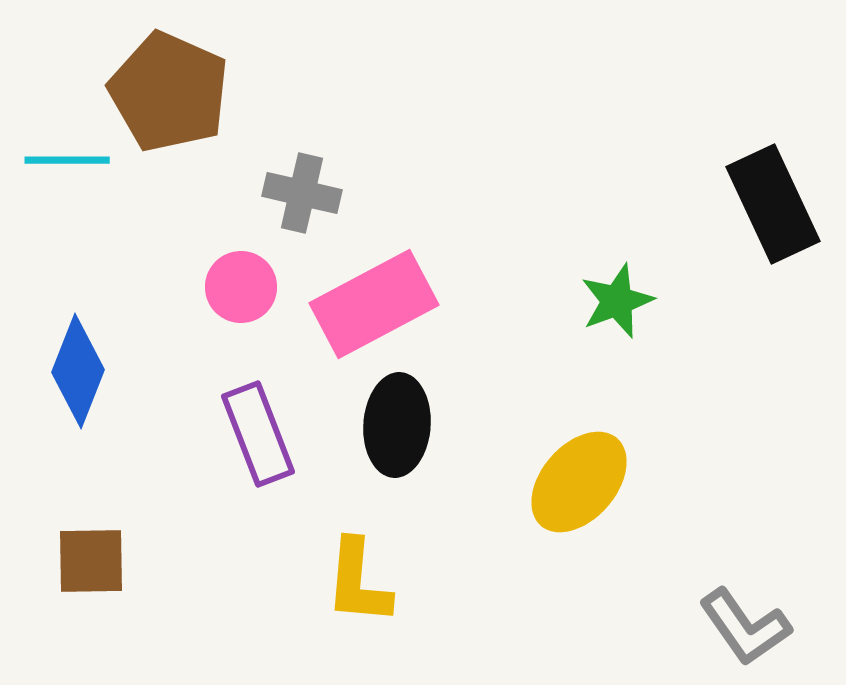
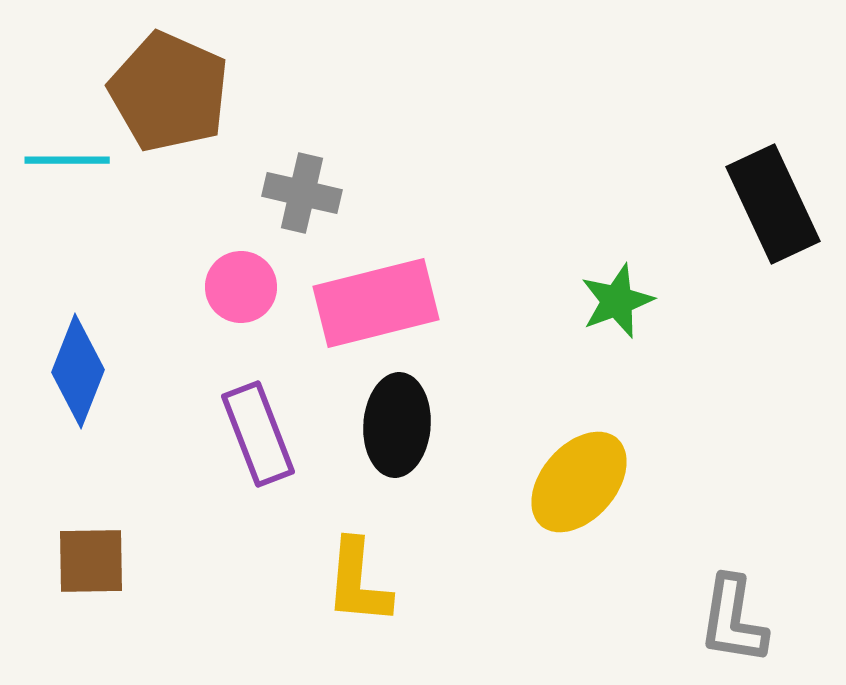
pink rectangle: moved 2 px right, 1 px up; rotated 14 degrees clockwise
gray L-shape: moved 12 px left, 7 px up; rotated 44 degrees clockwise
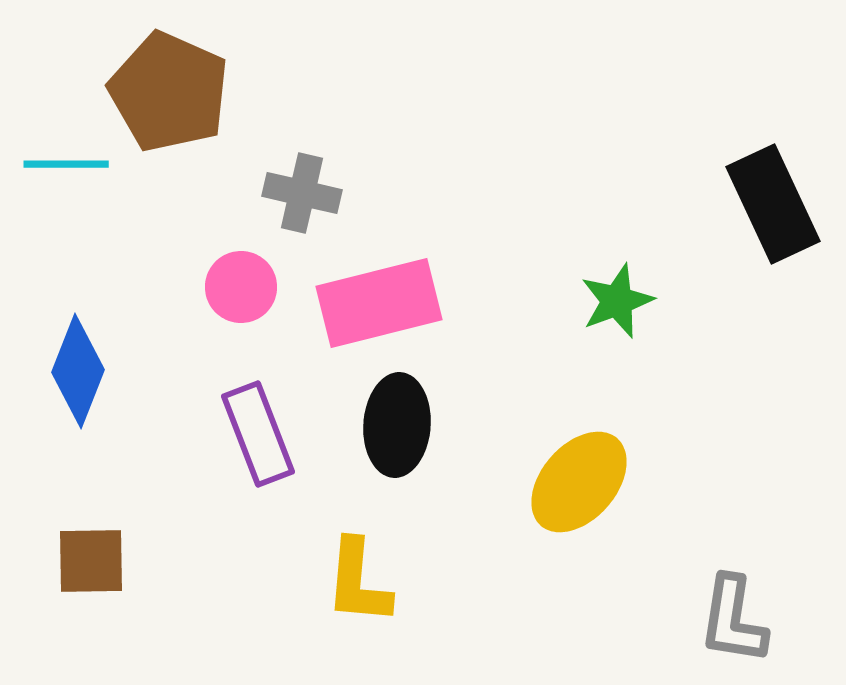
cyan line: moved 1 px left, 4 px down
pink rectangle: moved 3 px right
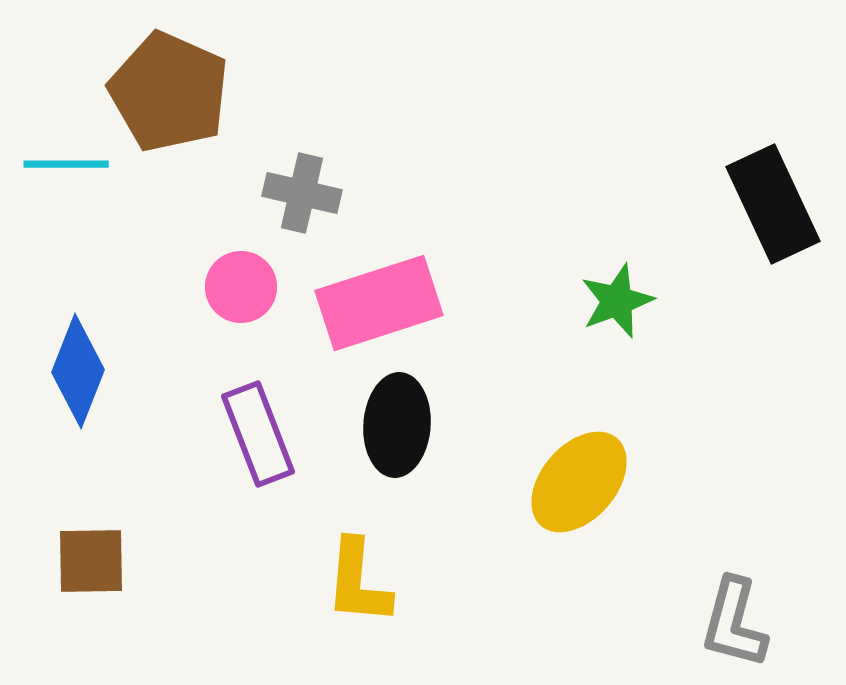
pink rectangle: rotated 4 degrees counterclockwise
gray L-shape: moved 1 px right, 3 px down; rotated 6 degrees clockwise
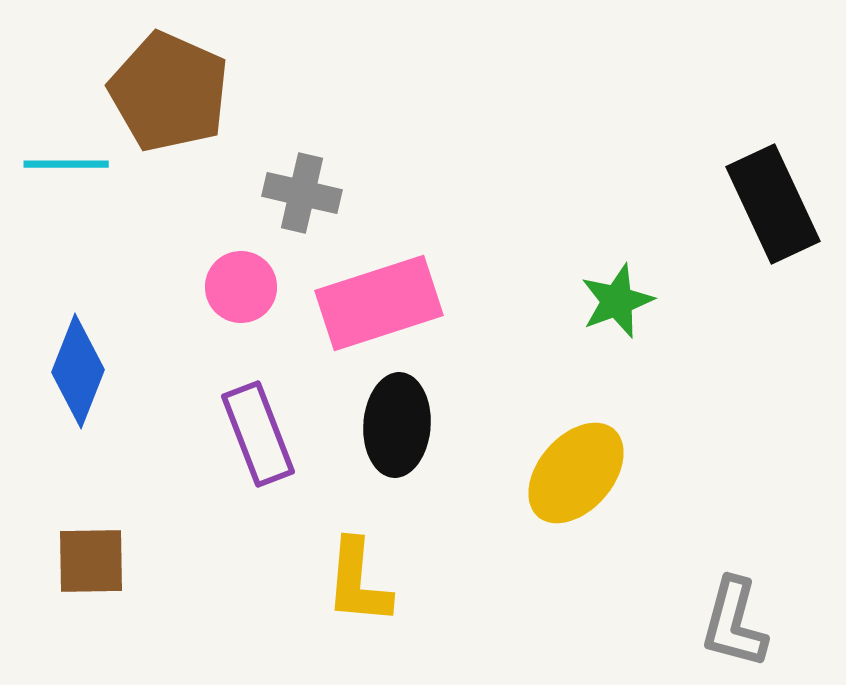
yellow ellipse: moved 3 px left, 9 px up
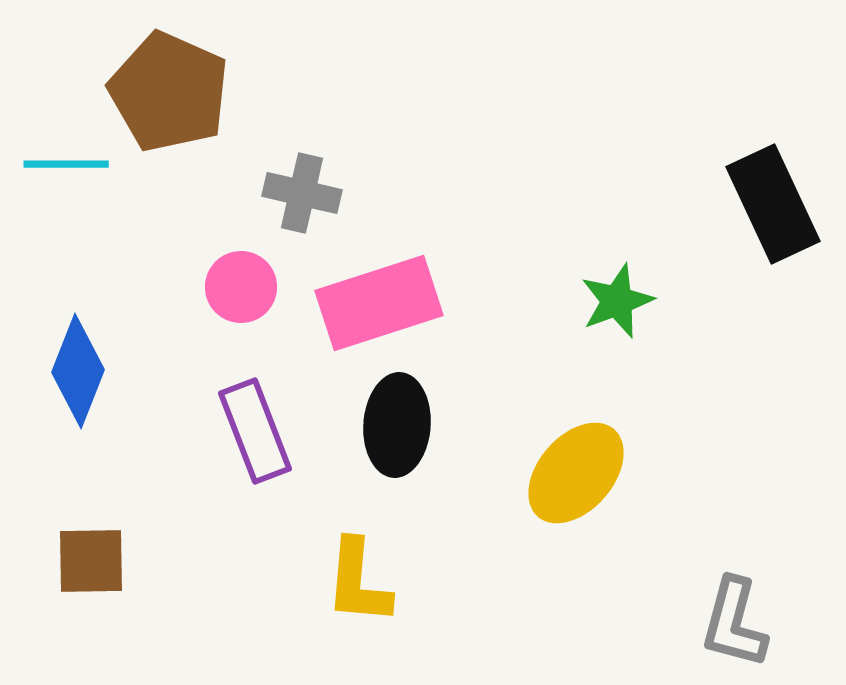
purple rectangle: moved 3 px left, 3 px up
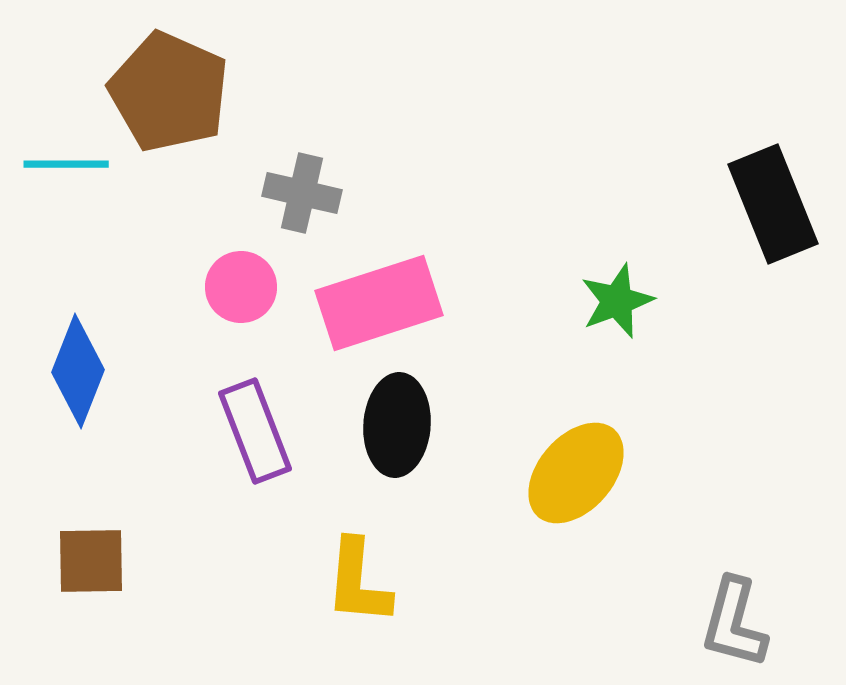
black rectangle: rotated 3 degrees clockwise
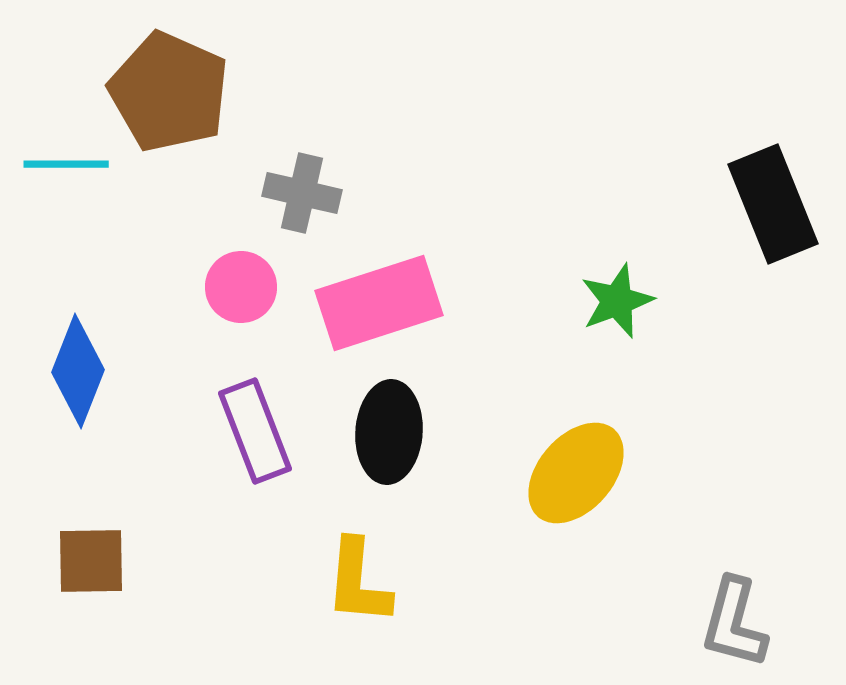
black ellipse: moved 8 px left, 7 px down
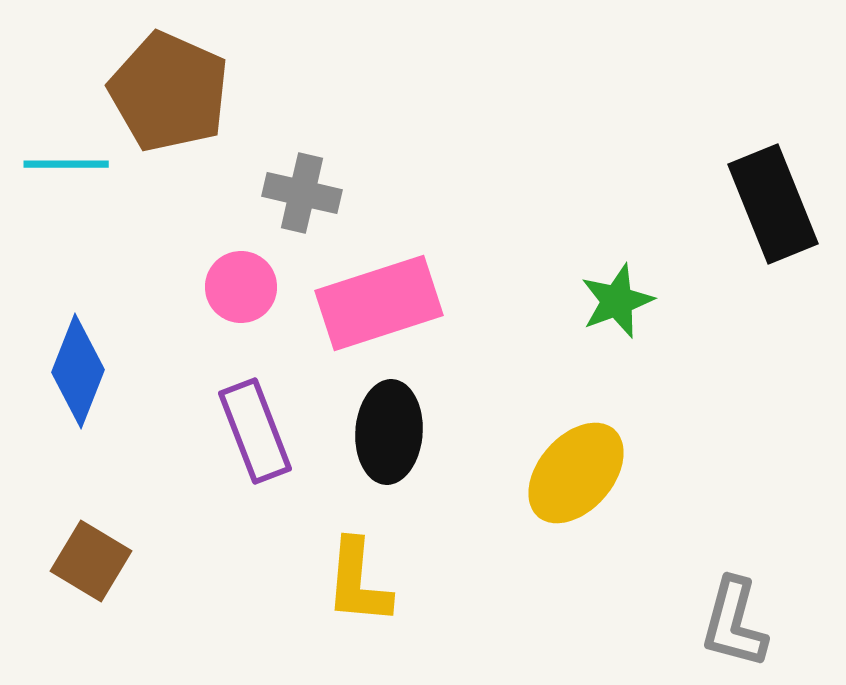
brown square: rotated 32 degrees clockwise
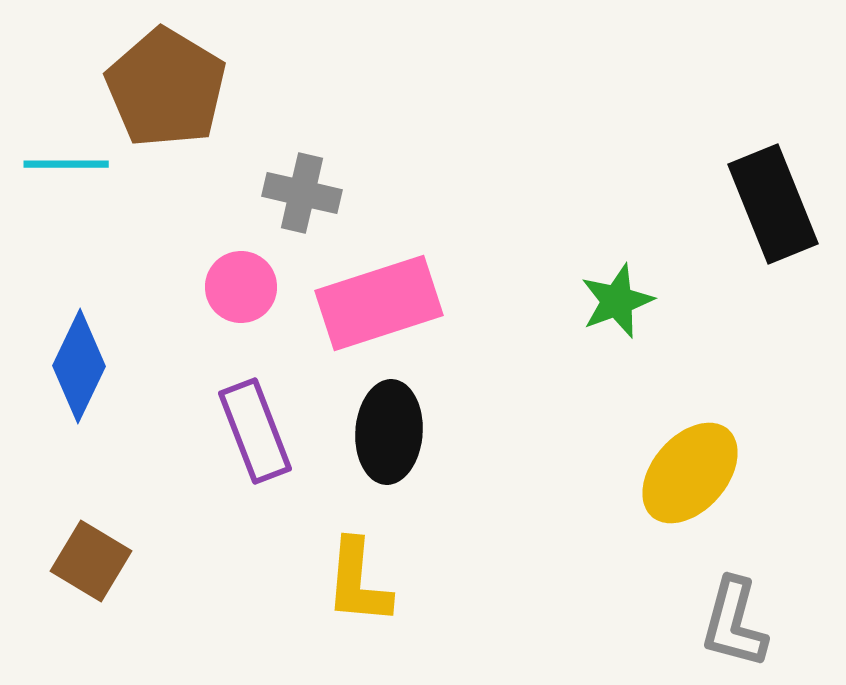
brown pentagon: moved 3 px left, 4 px up; rotated 7 degrees clockwise
blue diamond: moved 1 px right, 5 px up; rotated 4 degrees clockwise
yellow ellipse: moved 114 px right
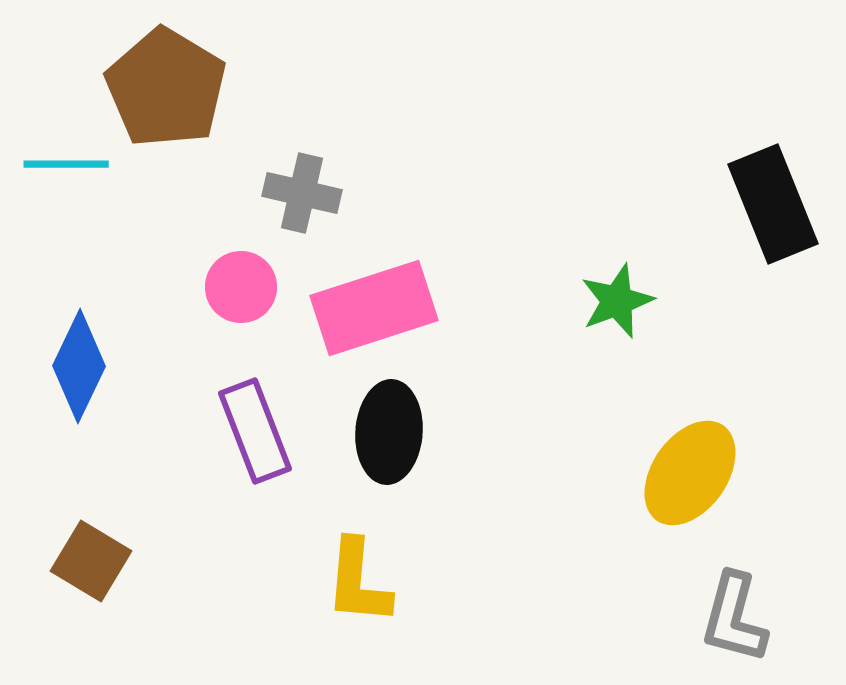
pink rectangle: moved 5 px left, 5 px down
yellow ellipse: rotated 6 degrees counterclockwise
gray L-shape: moved 5 px up
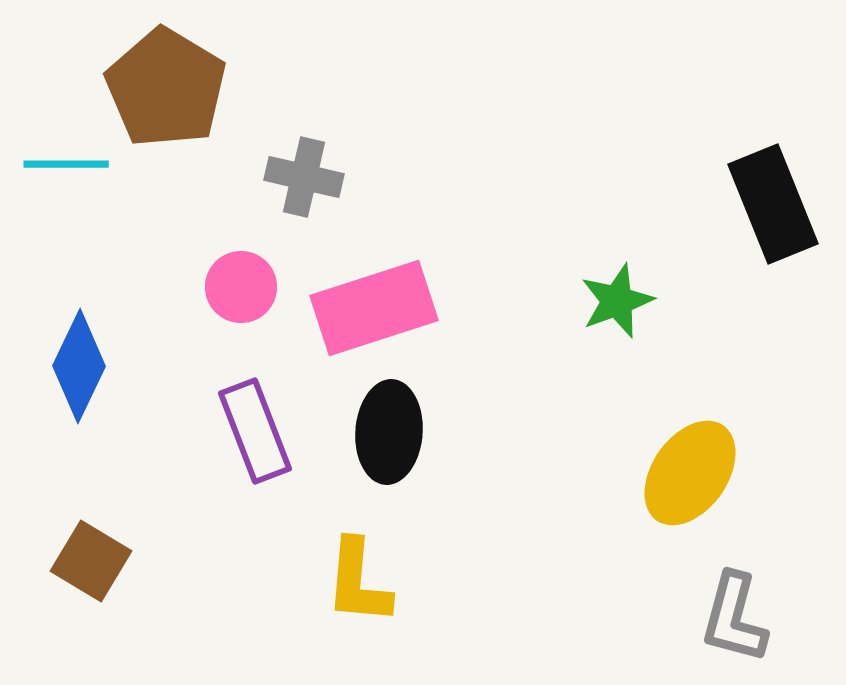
gray cross: moved 2 px right, 16 px up
